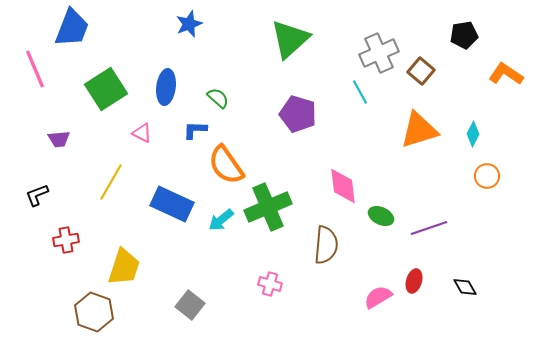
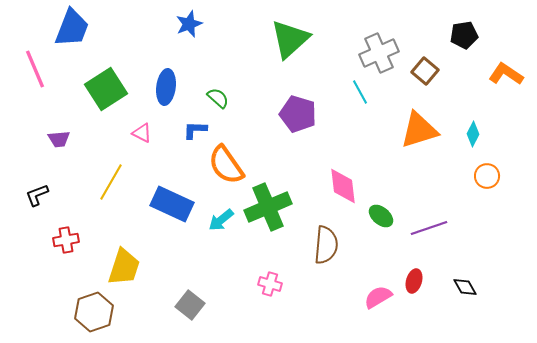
brown square: moved 4 px right
green ellipse: rotated 15 degrees clockwise
brown hexagon: rotated 21 degrees clockwise
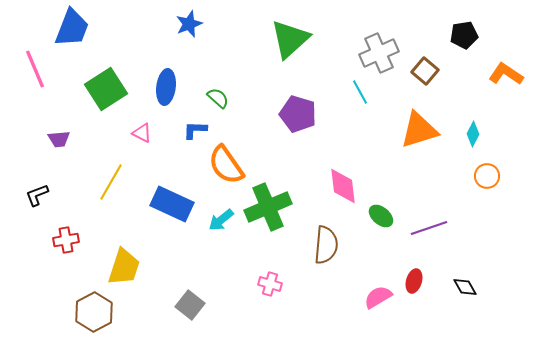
brown hexagon: rotated 9 degrees counterclockwise
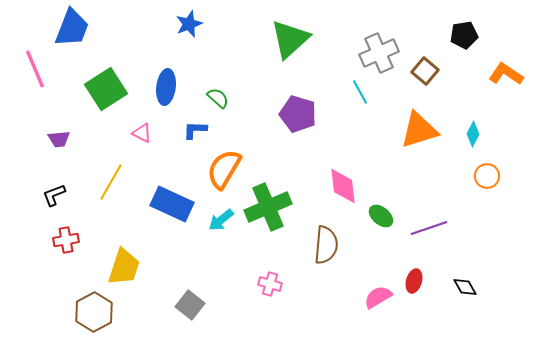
orange semicircle: moved 2 px left, 4 px down; rotated 66 degrees clockwise
black L-shape: moved 17 px right
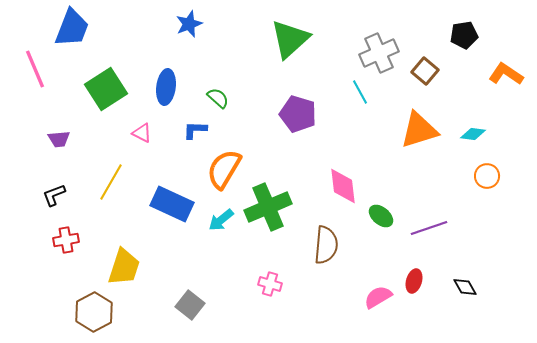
cyan diamond: rotated 70 degrees clockwise
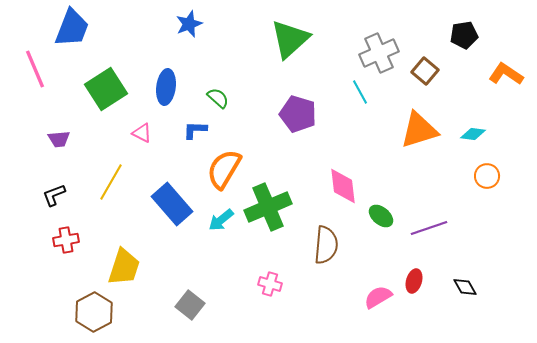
blue rectangle: rotated 24 degrees clockwise
